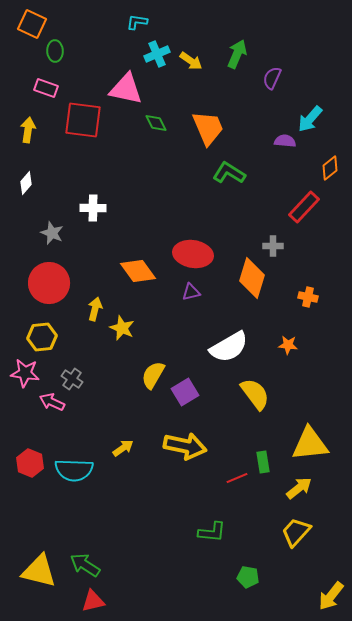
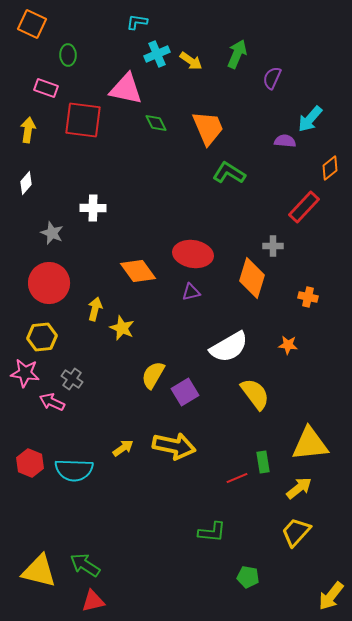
green ellipse at (55, 51): moved 13 px right, 4 px down
yellow arrow at (185, 446): moved 11 px left
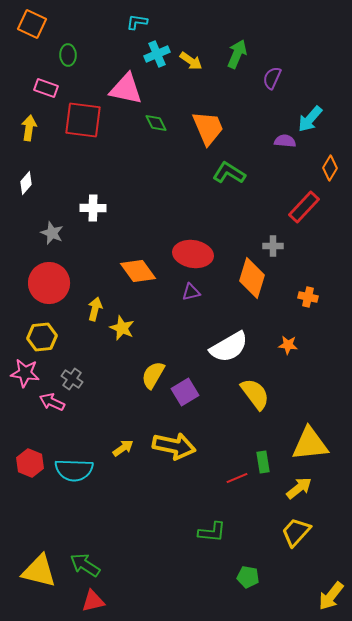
yellow arrow at (28, 130): moved 1 px right, 2 px up
orange diamond at (330, 168): rotated 20 degrees counterclockwise
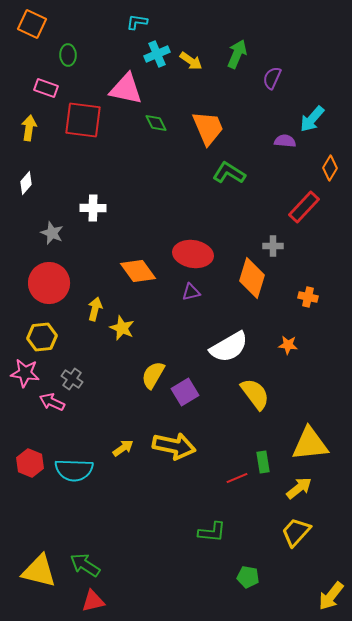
cyan arrow at (310, 119): moved 2 px right
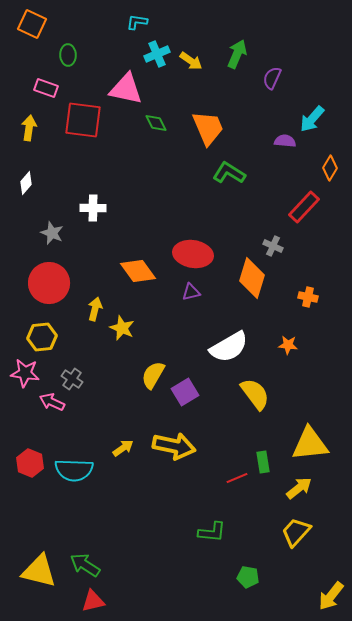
gray cross at (273, 246): rotated 24 degrees clockwise
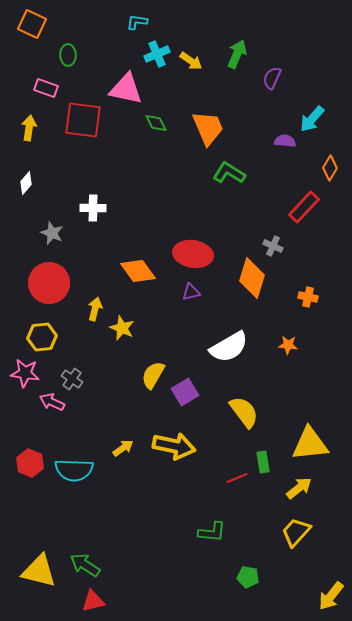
yellow semicircle at (255, 394): moved 11 px left, 18 px down
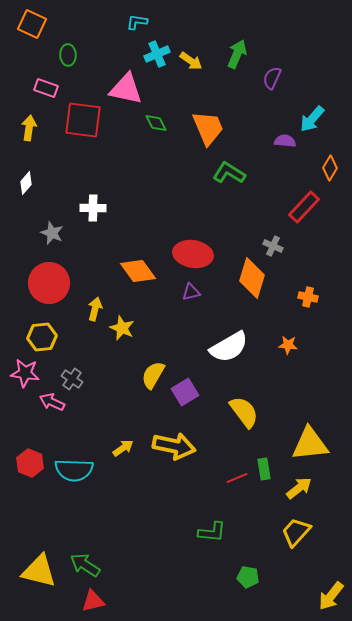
green rectangle at (263, 462): moved 1 px right, 7 px down
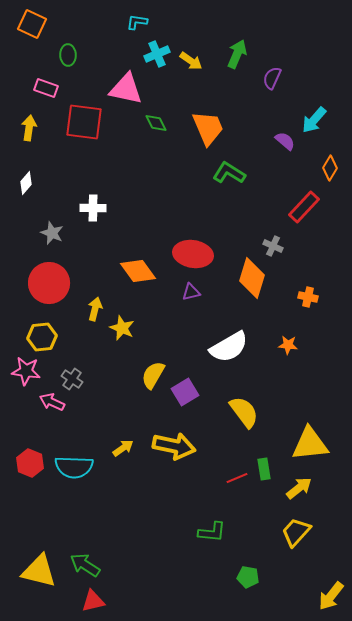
cyan arrow at (312, 119): moved 2 px right, 1 px down
red square at (83, 120): moved 1 px right, 2 px down
purple semicircle at (285, 141): rotated 35 degrees clockwise
pink star at (25, 373): moved 1 px right, 2 px up
cyan semicircle at (74, 470): moved 3 px up
